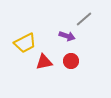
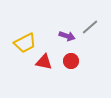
gray line: moved 6 px right, 8 px down
red triangle: rotated 24 degrees clockwise
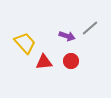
gray line: moved 1 px down
yellow trapezoid: rotated 105 degrees counterclockwise
red triangle: rotated 18 degrees counterclockwise
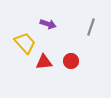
gray line: moved 1 px right, 1 px up; rotated 30 degrees counterclockwise
purple arrow: moved 19 px left, 12 px up
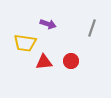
gray line: moved 1 px right, 1 px down
yellow trapezoid: rotated 140 degrees clockwise
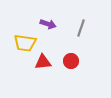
gray line: moved 11 px left
red triangle: moved 1 px left
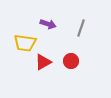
red triangle: rotated 24 degrees counterclockwise
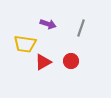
yellow trapezoid: moved 1 px down
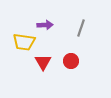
purple arrow: moved 3 px left, 1 px down; rotated 21 degrees counterclockwise
yellow trapezoid: moved 1 px left, 2 px up
red triangle: rotated 30 degrees counterclockwise
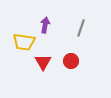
purple arrow: rotated 77 degrees counterclockwise
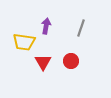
purple arrow: moved 1 px right, 1 px down
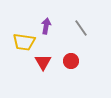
gray line: rotated 54 degrees counterclockwise
